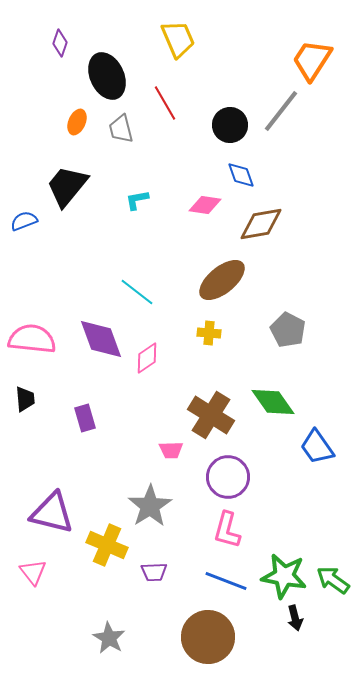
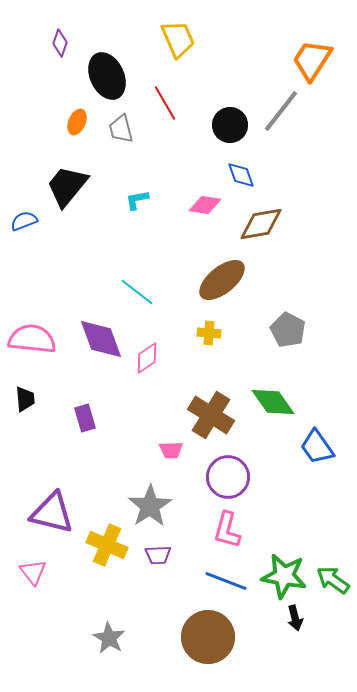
purple trapezoid at (154, 572): moved 4 px right, 17 px up
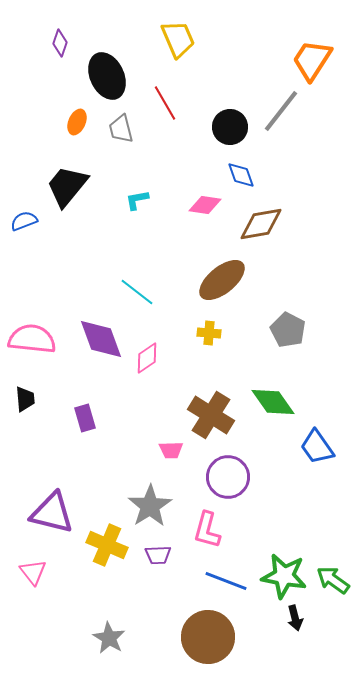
black circle at (230, 125): moved 2 px down
pink L-shape at (227, 530): moved 20 px left
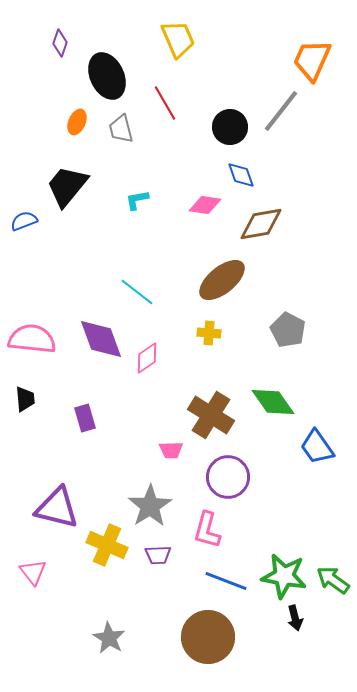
orange trapezoid at (312, 60): rotated 9 degrees counterclockwise
purple triangle at (52, 513): moved 5 px right, 5 px up
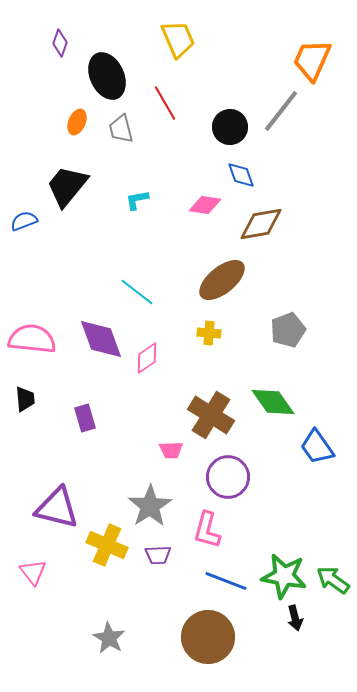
gray pentagon at (288, 330): rotated 24 degrees clockwise
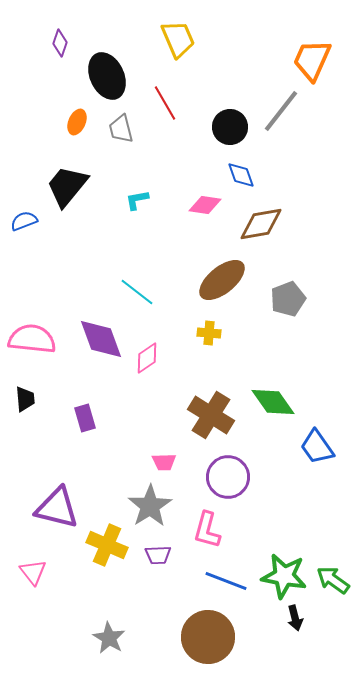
gray pentagon at (288, 330): moved 31 px up
pink trapezoid at (171, 450): moved 7 px left, 12 px down
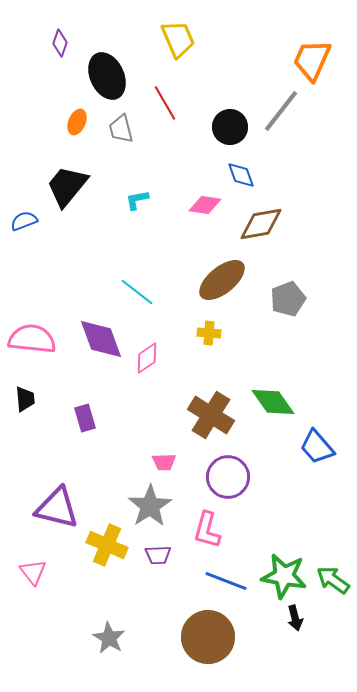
blue trapezoid at (317, 447): rotated 6 degrees counterclockwise
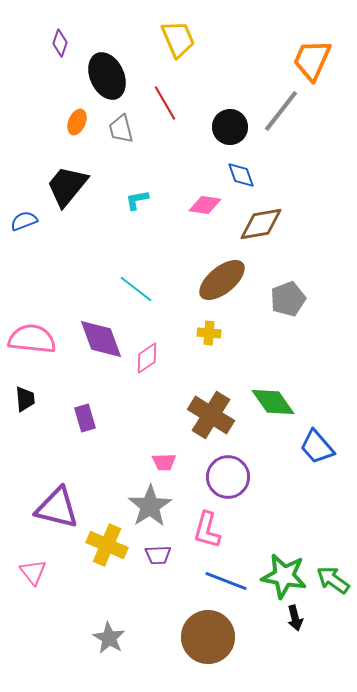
cyan line at (137, 292): moved 1 px left, 3 px up
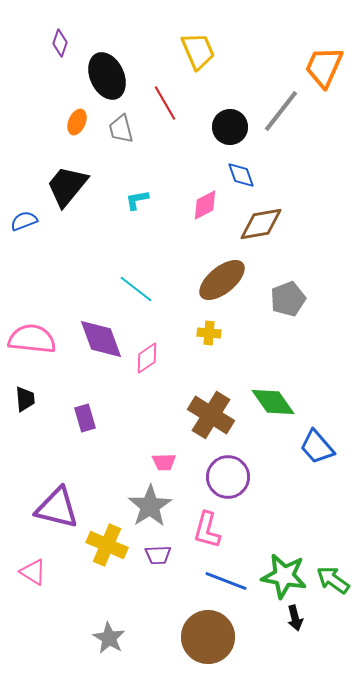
yellow trapezoid at (178, 39): moved 20 px right, 12 px down
orange trapezoid at (312, 60): moved 12 px right, 7 px down
pink diamond at (205, 205): rotated 36 degrees counterclockwise
pink triangle at (33, 572): rotated 20 degrees counterclockwise
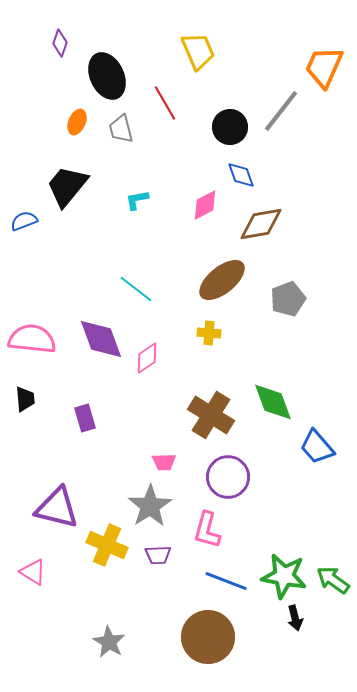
green diamond at (273, 402): rotated 15 degrees clockwise
gray star at (109, 638): moved 4 px down
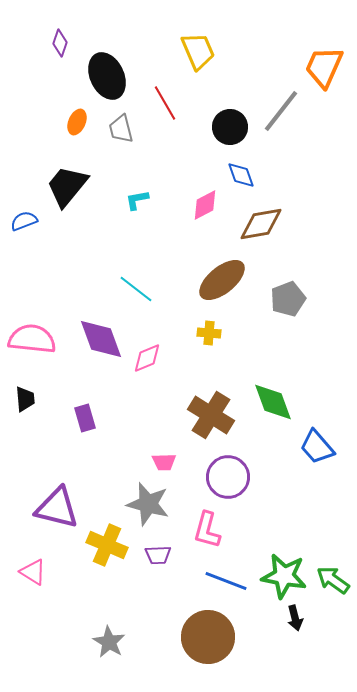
pink diamond at (147, 358): rotated 12 degrees clockwise
gray star at (150, 506): moved 2 px left, 2 px up; rotated 24 degrees counterclockwise
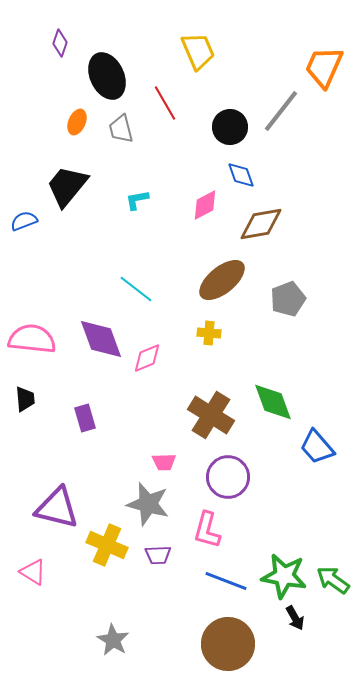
black arrow at (295, 618): rotated 15 degrees counterclockwise
brown circle at (208, 637): moved 20 px right, 7 px down
gray star at (109, 642): moved 4 px right, 2 px up
